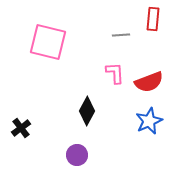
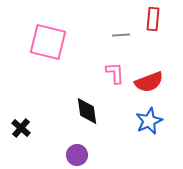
black diamond: rotated 36 degrees counterclockwise
black cross: rotated 12 degrees counterclockwise
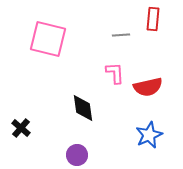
pink square: moved 3 px up
red semicircle: moved 1 px left, 5 px down; rotated 8 degrees clockwise
black diamond: moved 4 px left, 3 px up
blue star: moved 14 px down
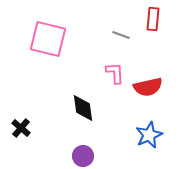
gray line: rotated 24 degrees clockwise
purple circle: moved 6 px right, 1 px down
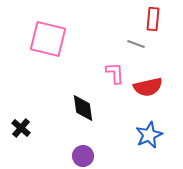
gray line: moved 15 px right, 9 px down
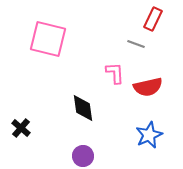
red rectangle: rotated 20 degrees clockwise
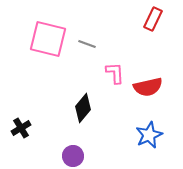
gray line: moved 49 px left
black diamond: rotated 48 degrees clockwise
black cross: rotated 18 degrees clockwise
purple circle: moved 10 px left
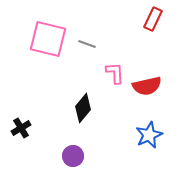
red semicircle: moved 1 px left, 1 px up
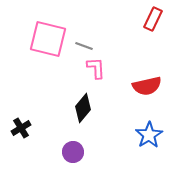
gray line: moved 3 px left, 2 px down
pink L-shape: moved 19 px left, 5 px up
blue star: rotated 8 degrees counterclockwise
purple circle: moved 4 px up
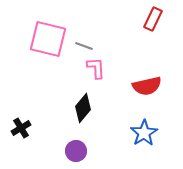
blue star: moved 5 px left, 2 px up
purple circle: moved 3 px right, 1 px up
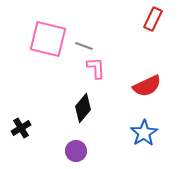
red semicircle: rotated 12 degrees counterclockwise
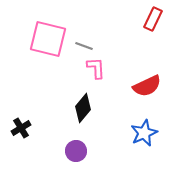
blue star: rotated 8 degrees clockwise
